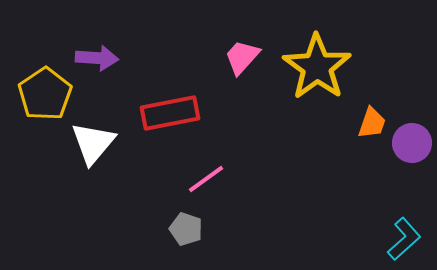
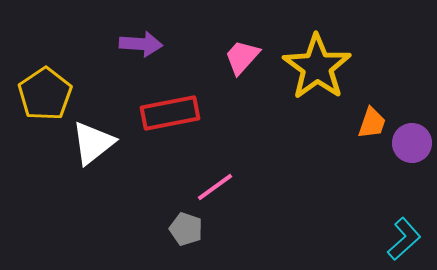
purple arrow: moved 44 px right, 14 px up
white triangle: rotated 12 degrees clockwise
pink line: moved 9 px right, 8 px down
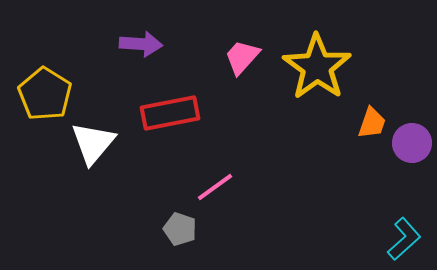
yellow pentagon: rotated 6 degrees counterclockwise
white triangle: rotated 12 degrees counterclockwise
gray pentagon: moved 6 px left
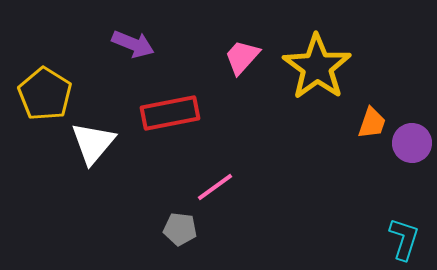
purple arrow: moved 8 px left; rotated 18 degrees clockwise
gray pentagon: rotated 12 degrees counterclockwise
cyan L-shape: rotated 30 degrees counterclockwise
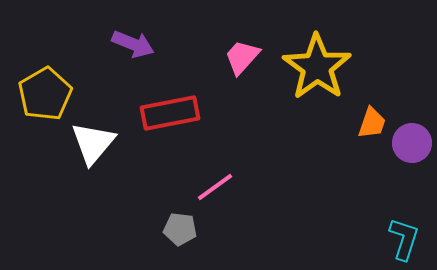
yellow pentagon: rotated 10 degrees clockwise
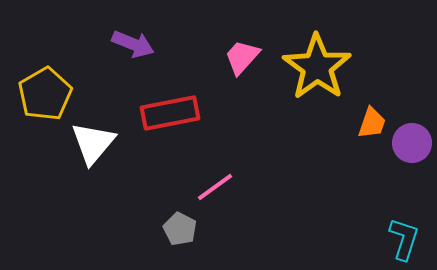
gray pentagon: rotated 20 degrees clockwise
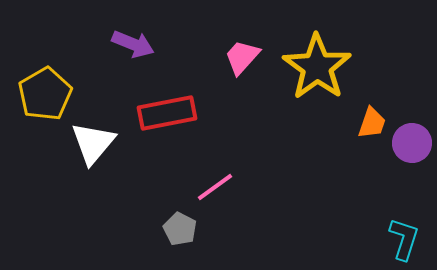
red rectangle: moved 3 px left
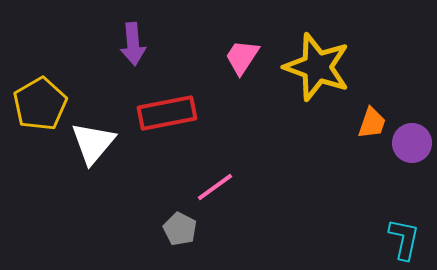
purple arrow: rotated 63 degrees clockwise
pink trapezoid: rotated 9 degrees counterclockwise
yellow star: rotated 16 degrees counterclockwise
yellow pentagon: moved 5 px left, 10 px down
cyan L-shape: rotated 6 degrees counterclockwise
